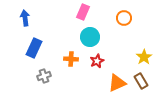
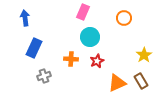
yellow star: moved 2 px up
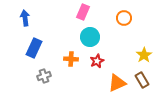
brown rectangle: moved 1 px right, 1 px up
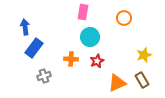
pink rectangle: rotated 14 degrees counterclockwise
blue arrow: moved 9 px down
blue rectangle: rotated 12 degrees clockwise
yellow star: rotated 14 degrees clockwise
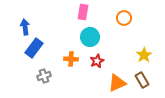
yellow star: rotated 14 degrees counterclockwise
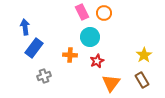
pink rectangle: moved 1 px left; rotated 35 degrees counterclockwise
orange circle: moved 20 px left, 5 px up
orange cross: moved 1 px left, 4 px up
orange triangle: moved 6 px left; rotated 30 degrees counterclockwise
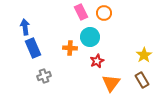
pink rectangle: moved 1 px left
blue rectangle: moved 1 px left; rotated 60 degrees counterclockwise
orange cross: moved 7 px up
